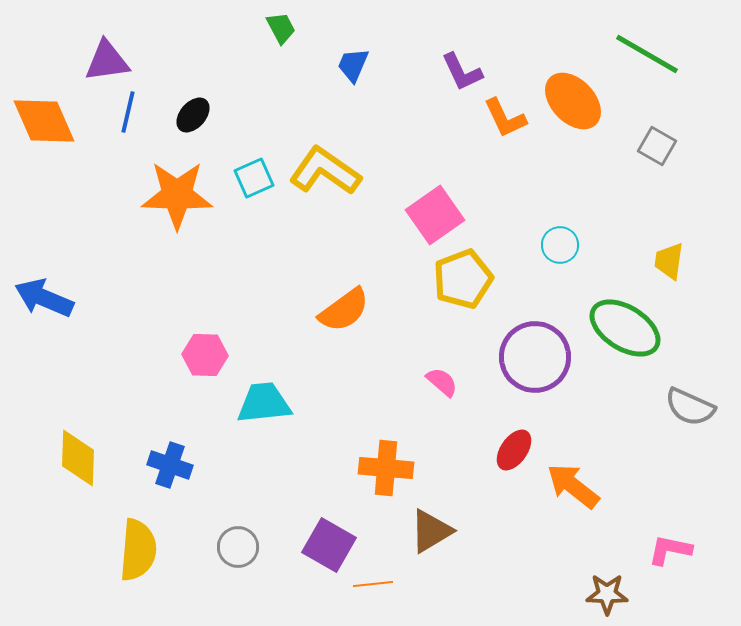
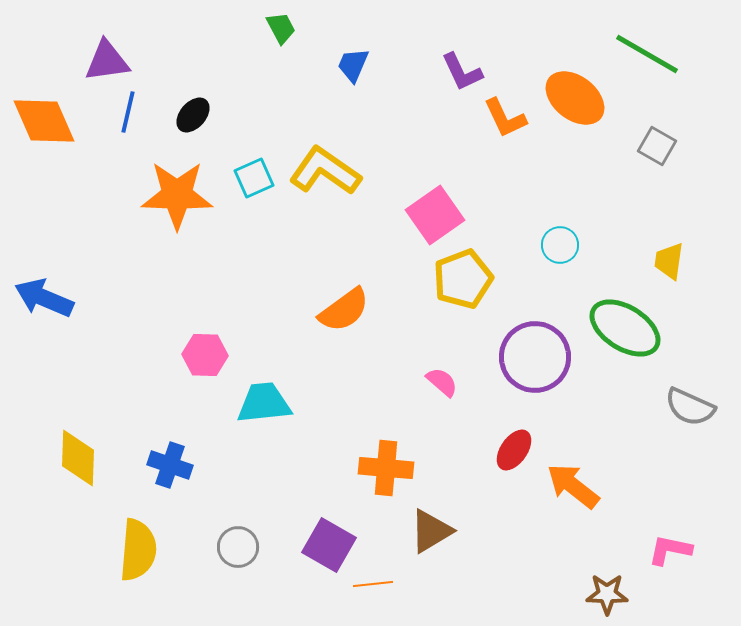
orange ellipse: moved 2 px right, 3 px up; rotated 8 degrees counterclockwise
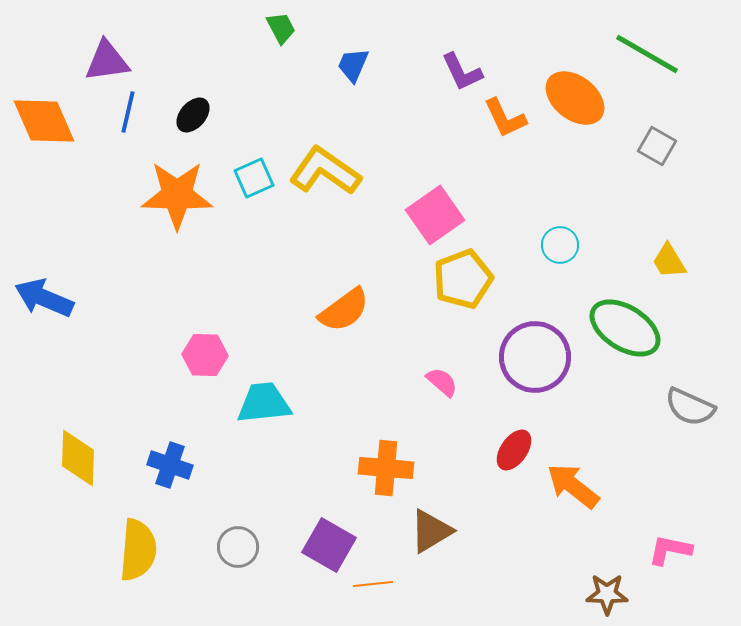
yellow trapezoid: rotated 39 degrees counterclockwise
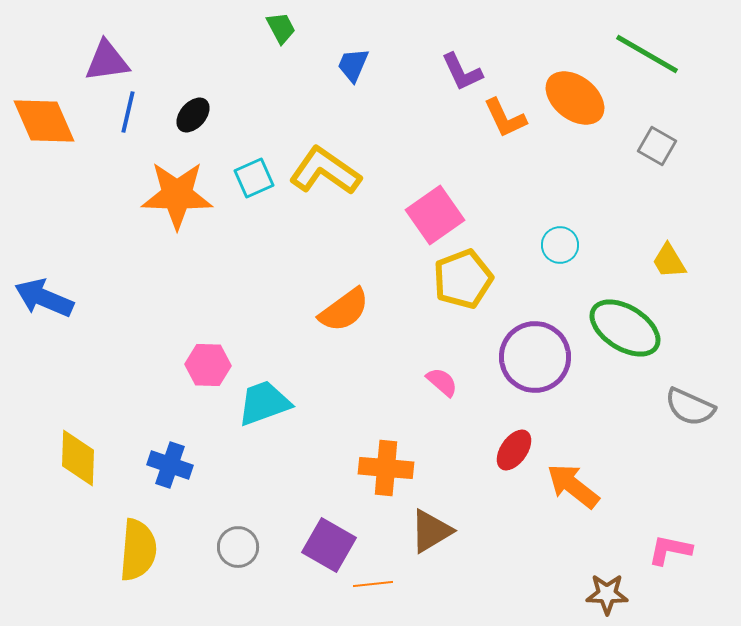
pink hexagon: moved 3 px right, 10 px down
cyan trapezoid: rotated 14 degrees counterclockwise
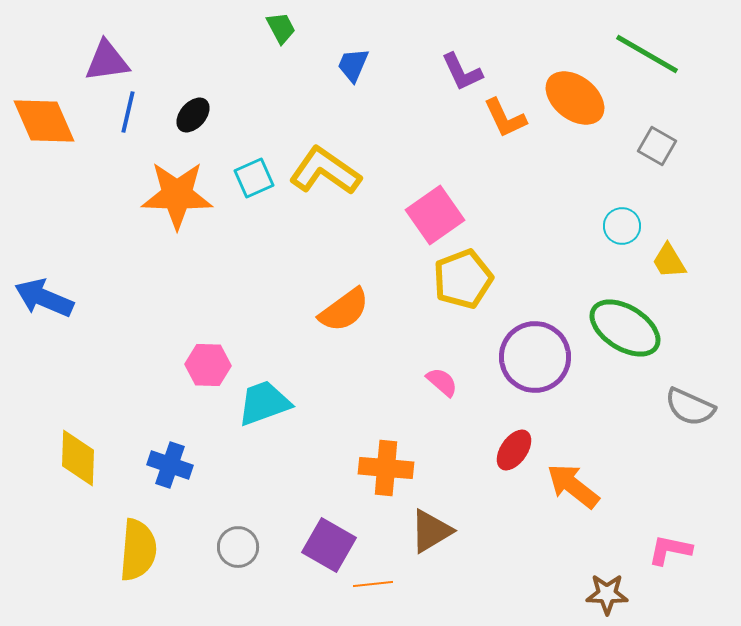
cyan circle: moved 62 px right, 19 px up
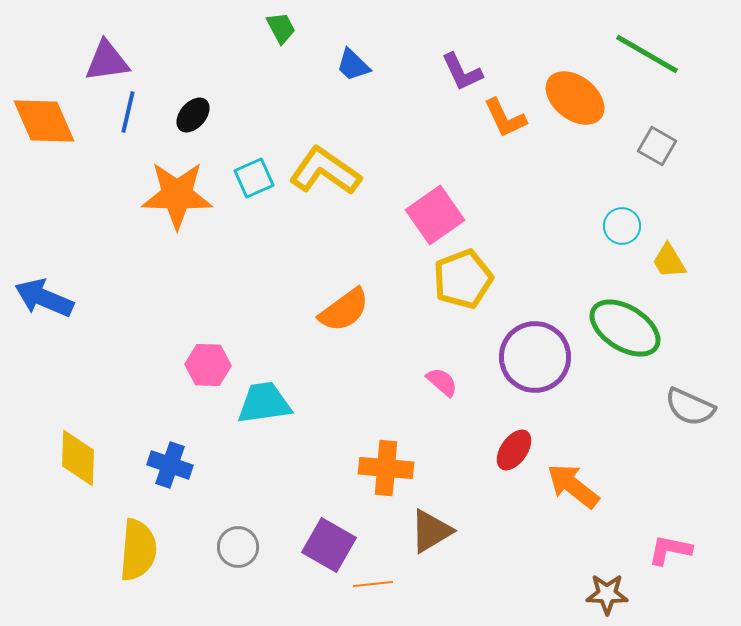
blue trapezoid: rotated 69 degrees counterclockwise
cyan trapezoid: rotated 12 degrees clockwise
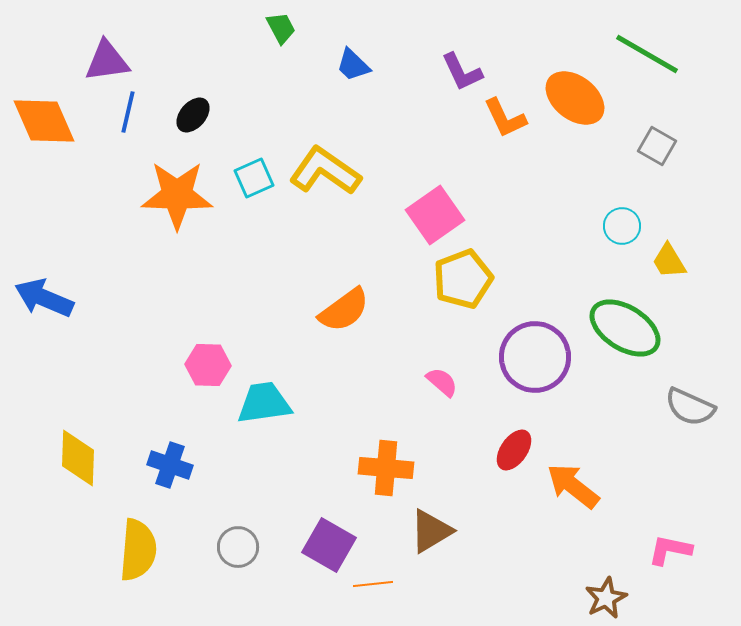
brown star: moved 1 px left, 4 px down; rotated 27 degrees counterclockwise
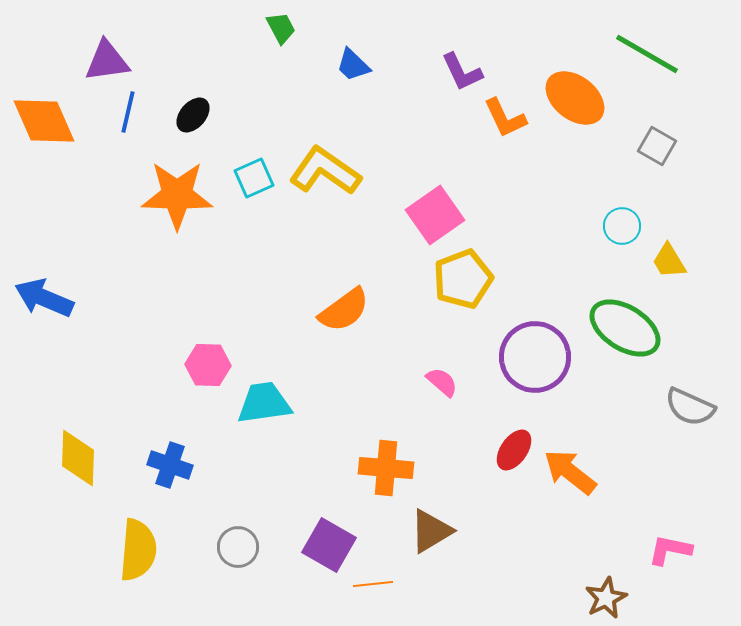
orange arrow: moved 3 px left, 14 px up
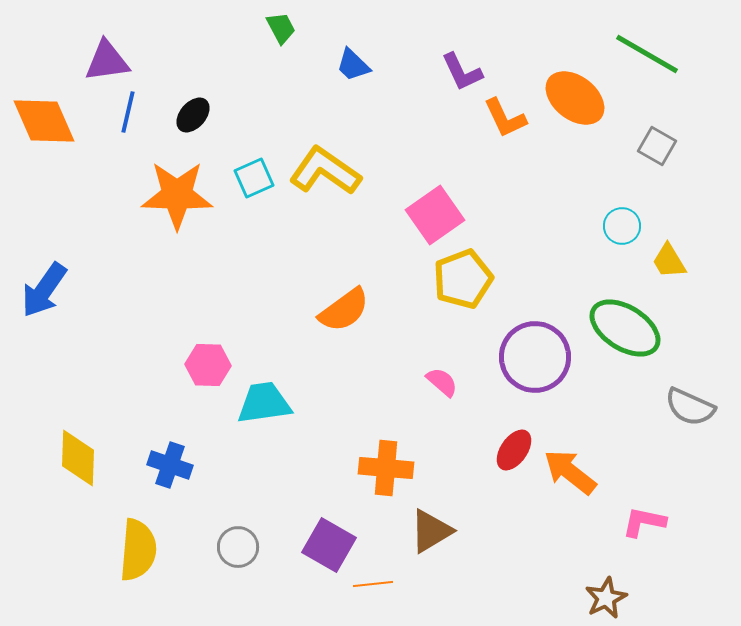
blue arrow: moved 8 px up; rotated 78 degrees counterclockwise
pink L-shape: moved 26 px left, 28 px up
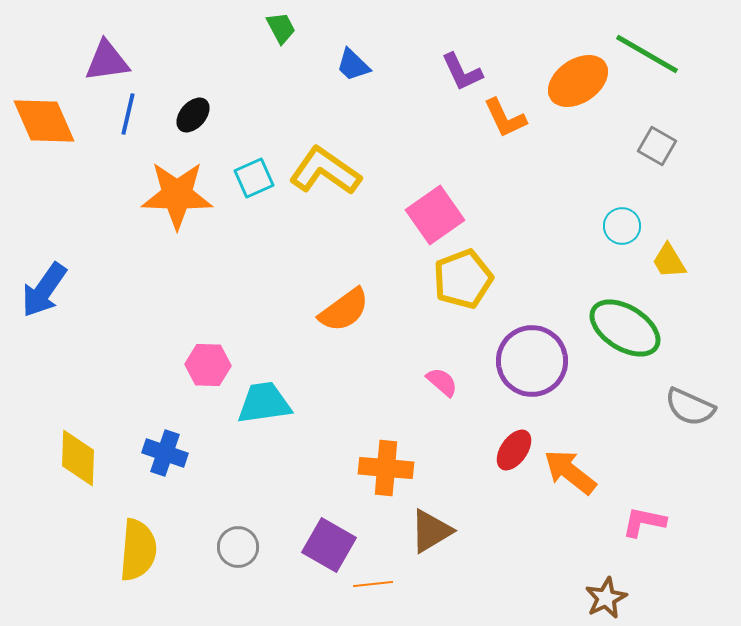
orange ellipse: moved 3 px right, 17 px up; rotated 72 degrees counterclockwise
blue line: moved 2 px down
purple circle: moved 3 px left, 4 px down
blue cross: moved 5 px left, 12 px up
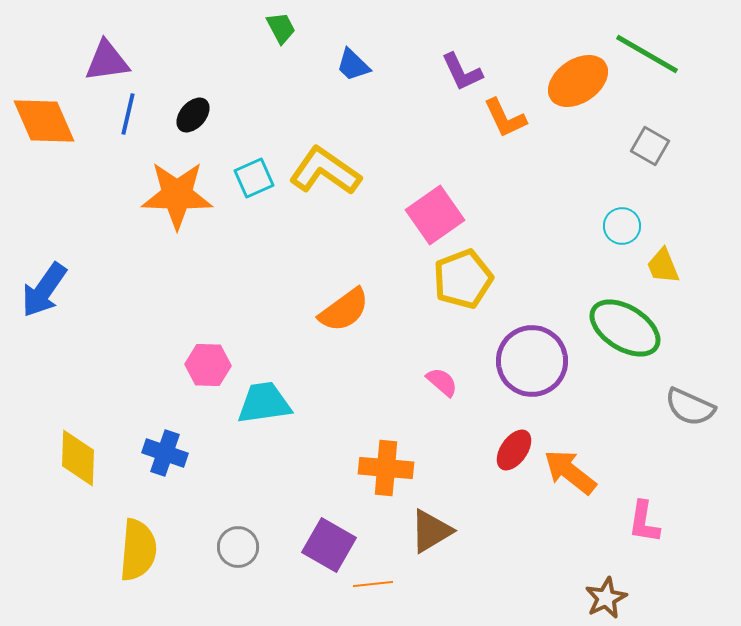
gray square: moved 7 px left
yellow trapezoid: moved 6 px left, 5 px down; rotated 9 degrees clockwise
pink L-shape: rotated 93 degrees counterclockwise
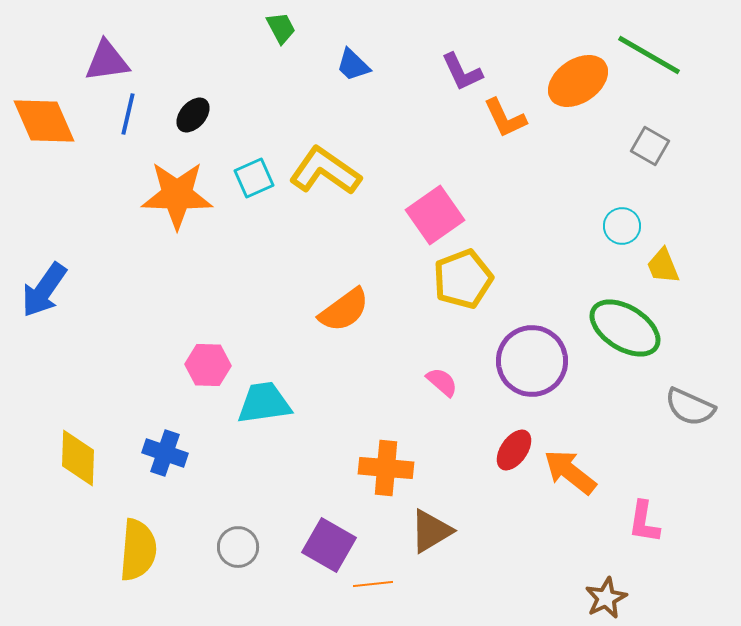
green line: moved 2 px right, 1 px down
